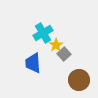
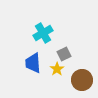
yellow star: moved 1 px right, 24 px down
gray square: rotated 16 degrees clockwise
brown circle: moved 3 px right
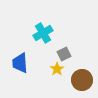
blue trapezoid: moved 13 px left
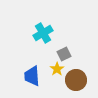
blue trapezoid: moved 12 px right, 13 px down
brown circle: moved 6 px left
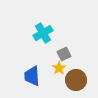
yellow star: moved 2 px right, 1 px up
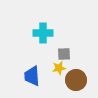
cyan cross: rotated 30 degrees clockwise
gray square: rotated 24 degrees clockwise
yellow star: rotated 24 degrees clockwise
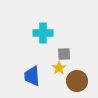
yellow star: rotated 24 degrees counterclockwise
brown circle: moved 1 px right, 1 px down
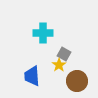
gray square: rotated 32 degrees clockwise
yellow star: moved 3 px up
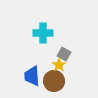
brown circle: moved 23 px left
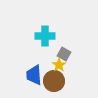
cyan cross: moved 2 px right, 3 px down
blue trapezoid: moved 2 px right, 1 px up
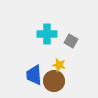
cyan cross: moved 2 px right, 2 px up
gray square: moved 7 px right, 13 px up
yellow star: rotated 24 degrees counterclockwise
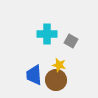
brown circle: moved 2 px right, 1 px up
